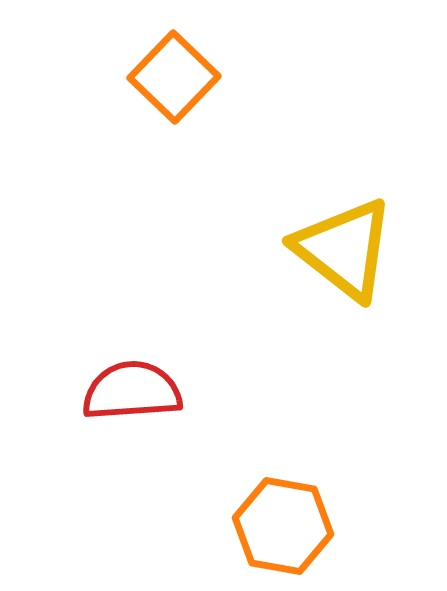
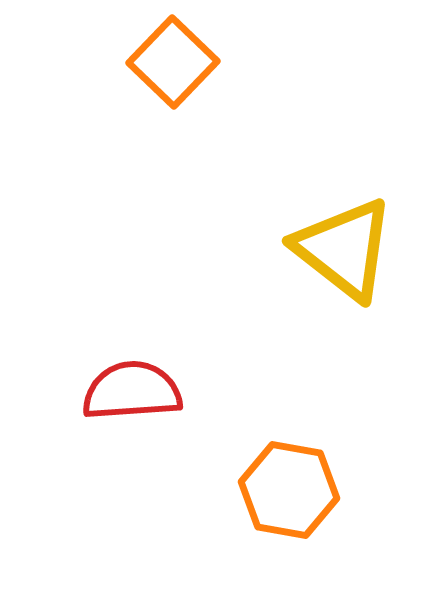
orange square: moved 1 px left, 15 px up
orange hexagon: moved 6 px right, 36 px up
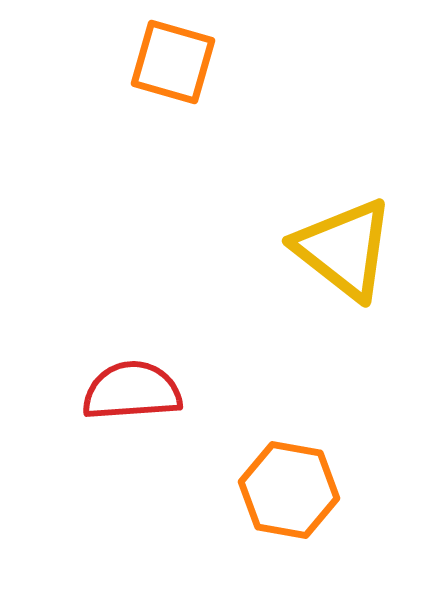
orange square: rotated 28 degrees counterclockwise
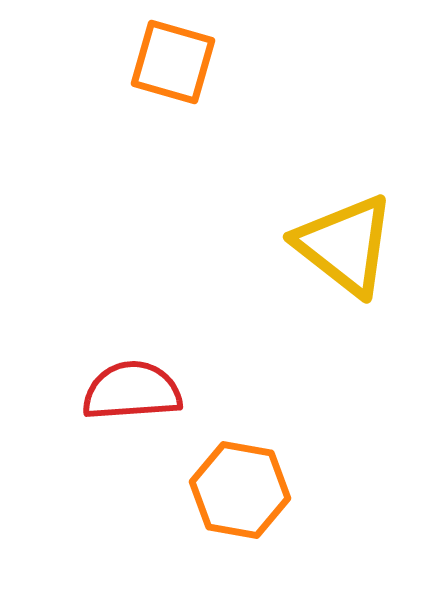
yellow triangle: moved 1 px right, 4 px up
orange hexagon: moved 49 px left
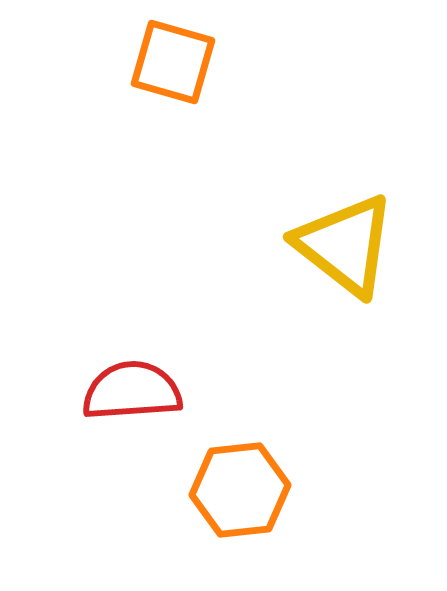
orange hexagon: rotated 16 degrees counterclockwise
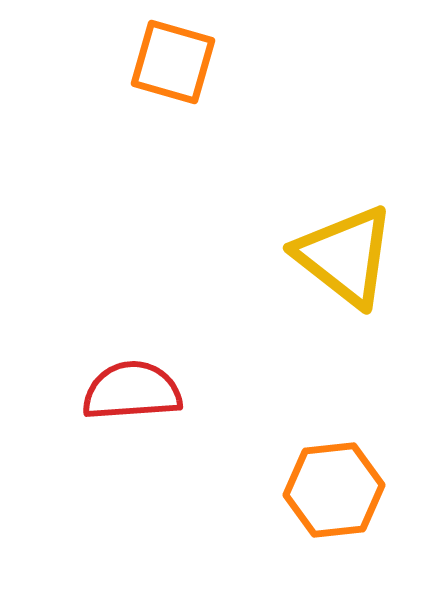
yellow triangle: moved 11 px down
orange hexagon: moved 94 px right
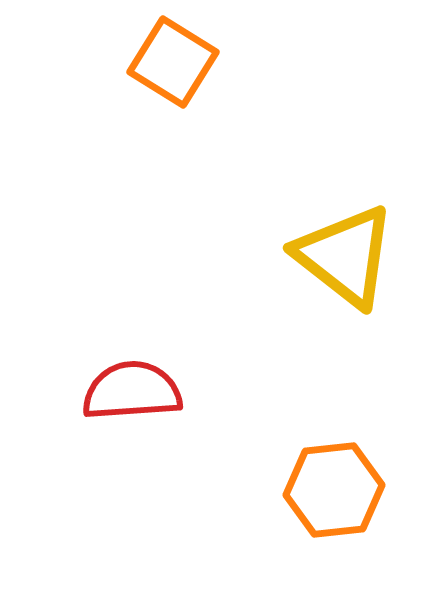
orange square: rotated 16 degrees clockwise
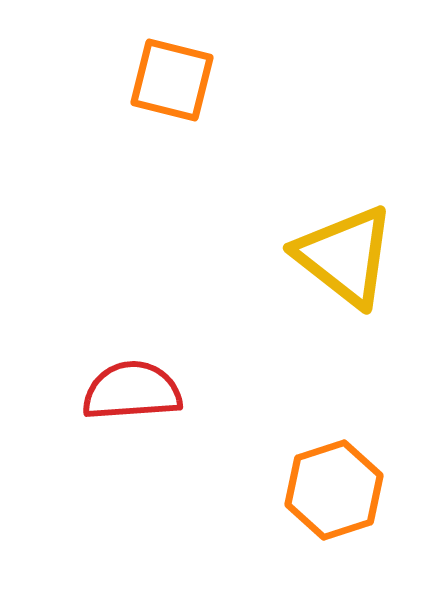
orange square: moved 1 px left, 18 px down; rotated 18 degrees counterclockwise
orange hexagon: rotated 12 degrees counterclockwise
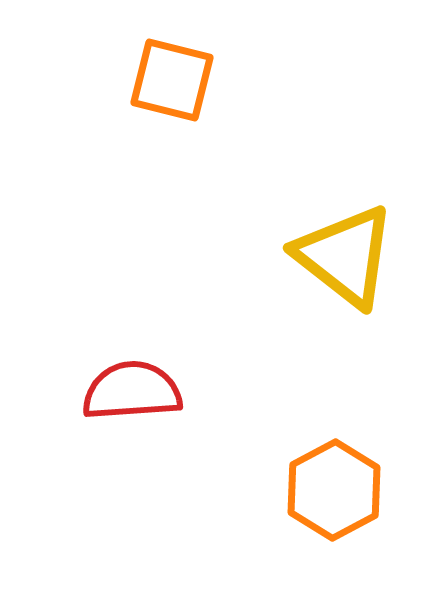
orange hexagon: rotated 10 degrees counterclockwise
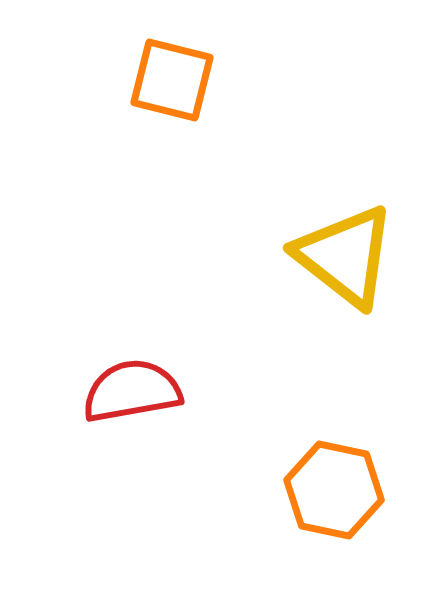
red semicircle: rotated 6 degrees counterclockwise
orange hexagon: rotated 20 degrees counterclockwise
